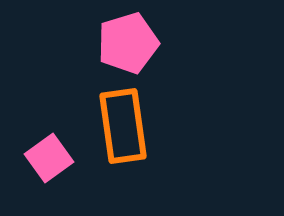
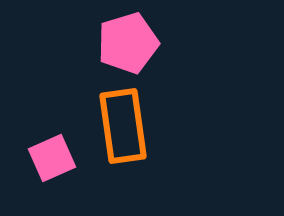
pink square: moved 3 px right; rotated 12 degrees clockwise
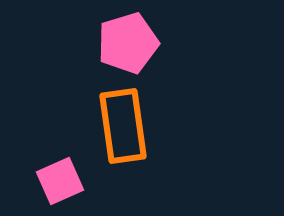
pink square: moved 8 px right, 23 px down
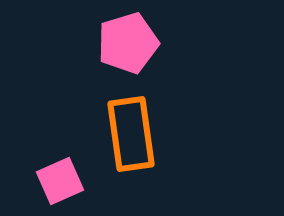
orange rectangle: moved 8 px right, 8 px down
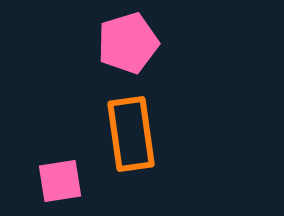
pink square: rotated 15 degrees clockwise
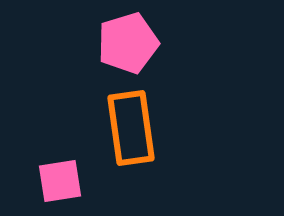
orange rectangle: moved 6 px up
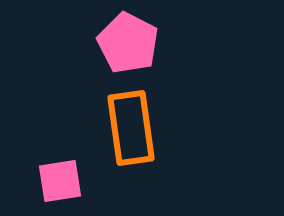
pink pentagon: rotated 28 degrees counterclockwise
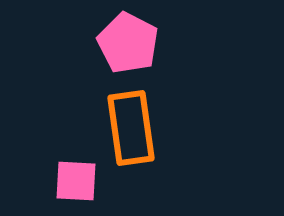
pink square: moved 16 px right; rotated 12 degrees clockwise
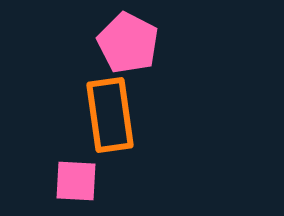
orange rectangle: moved 21 px left, 13 px up
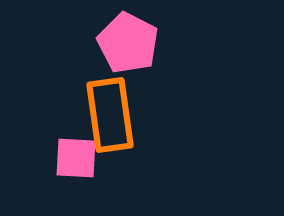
pink square: moved 23 px up
